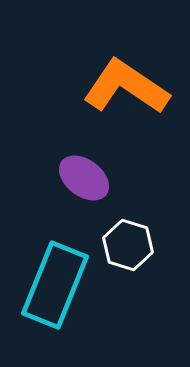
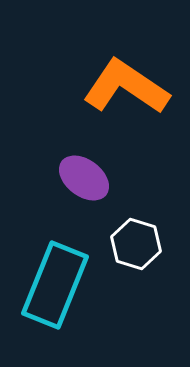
white hexagon: moved 8 px right, 1 px up
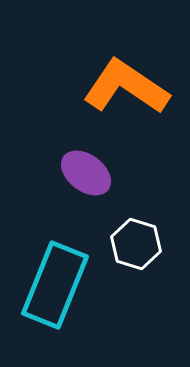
purple ellipse: moved 2 px right, 5 px up
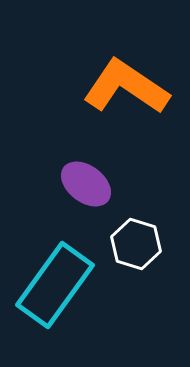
purple ellipse: moved 11 px down
cyan rectangle: rotated 14 degrees clockwise
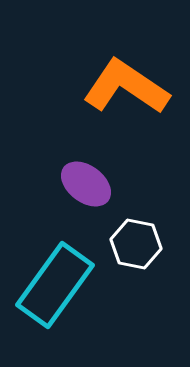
white hexagon: rotated 6 degrees counterclockwise
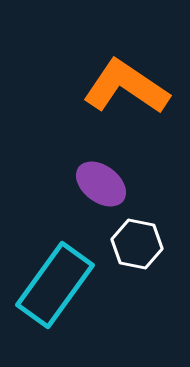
purple ellipse: moved 15 px right
white hexagon: moved 1 px right
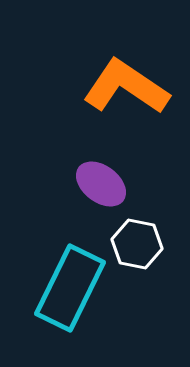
cyan rectangle: moved 15 px right, 3 px down; rotated 10 degrees counterclockwise
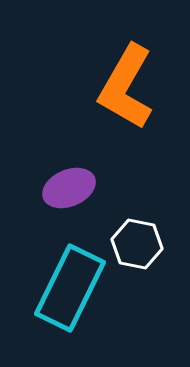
orange L-shape: rotated 94 degrees counterclockwise
purple ellipse: moved 32 px left, 4 px down; rotated 60 degrees counterclockwise
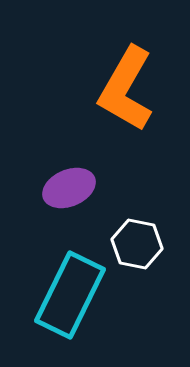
orange L-shape: moved 2 px down
cyan rectangle: moved 7 px down
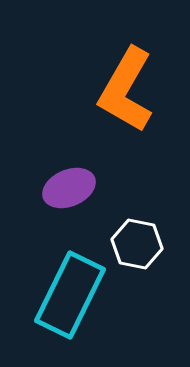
orange L-shape: moved 1 px down
